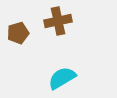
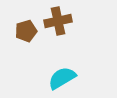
brown pentagon: moved 8 px right, 2 px up
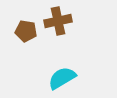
brown pentagon: rotated 25 degrees clockwise
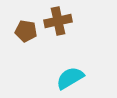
cyan semicircle: moved 8 px right
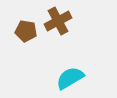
brown cross: rotated 16 degrees counterclockwise
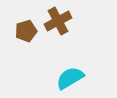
brown pentagon: rotated 25 degrees counterclockwise
